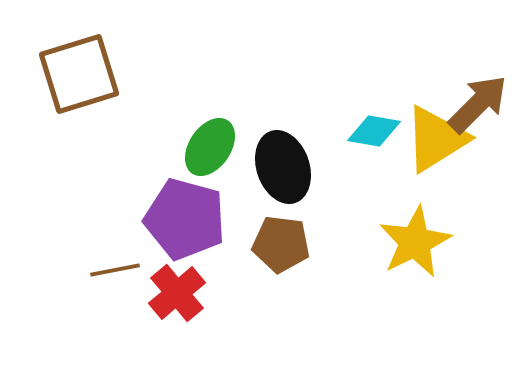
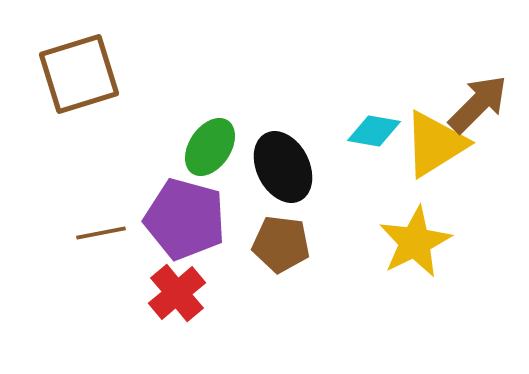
yellow triangle: moved 1 px left, 5 px down
black ellipse: rotated 8 degrees counterclockwise
brown line: moved 14 px left, 37 px up
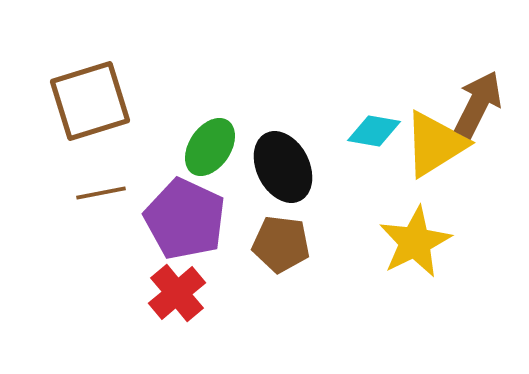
brown square: moved 11 px right, 27 px down
brown arrow: rotated 18 degrees counterclockwise
purple pentagon: rotated 10 degrees clockwise
brown line: moved 40 px up
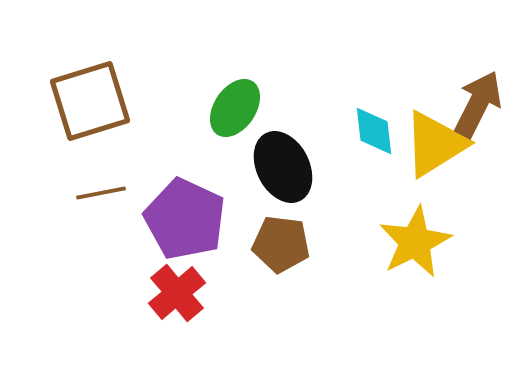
cyan diamond: rotated 74 degrees clockwise
green ellipse: moved 25 px right, 39 px up
